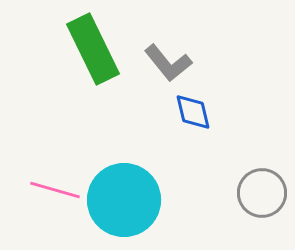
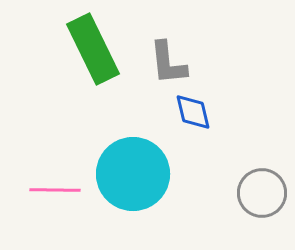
gray L-shape: rotated 33 degrees clockwise
pink line: rotated 15 degrees counterclockwise
cyan circle: moved 9 px right, 26 px up
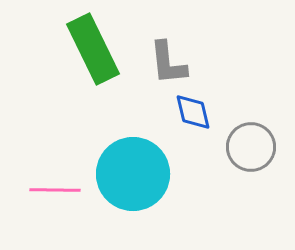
gray circle: moved 11 px left, 46 px up
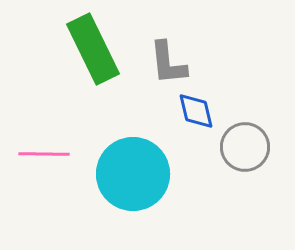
blue diamond: moved 3 px right, 1 px up
gray circle: moved 6 px left
pink line: moved 11 px left, 36 px up
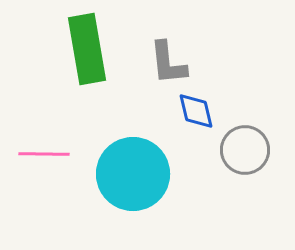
green rectangle: moved 6 px left; rotated 16 degrees clockwise
gray circle: moved 3 px down
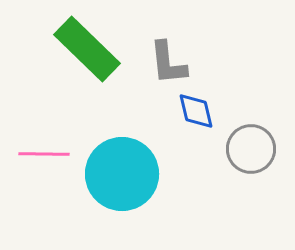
green rectangle: rotated 36 degrees counterclockwise
gray circle: moved 6 px right, 1 px up
cyan circle: moved 11 px left
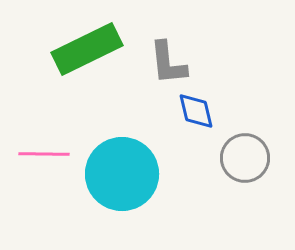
green rectangle: rotated 70 degrees counterclockwise
gray circle: moved 6 px left, 9 px down
